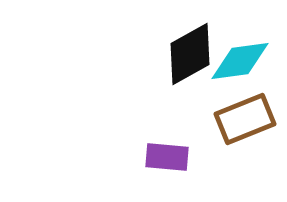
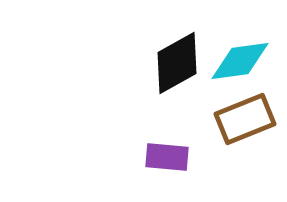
black diamond: moved 13 px left, 9 px down
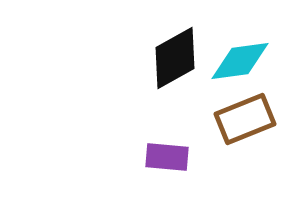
black diamond: moved 2 px left, 5 px up
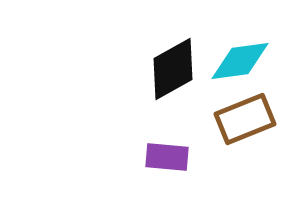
black diamond: moved 2 px left, 11 px down
